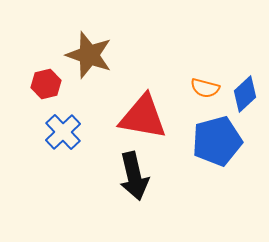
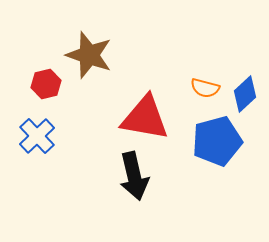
red triangle: moved 2 px right, 1 px down
blue cross: moved 26 px left, 4 px down
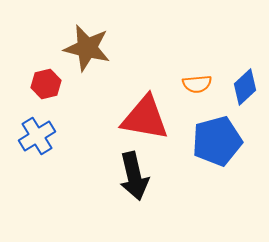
brown star: moved 2 px left, 7 px up; rotated 6 degrees counterclockwise
orange semicircle: moved 8 px left, 4 px up; rotated 20 degrees counterclockwise
blue diamond: moved 7 px up
blue cross: rotated 12 degrees clockwise
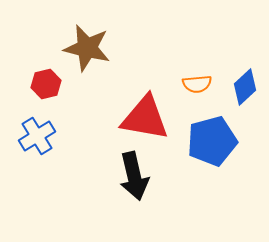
blue pentagon: moved 5 px left
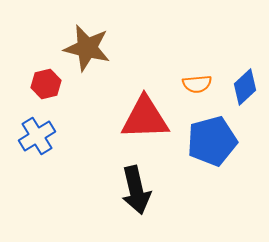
red triangle: rotated 12 degrees counterclockwise
black arrow: moved 2 px right, 14 px down
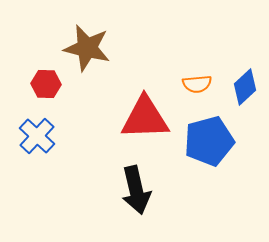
red hexagon: rotated 16 degrees clockwise
blue cross: rotated 15 degrees counterclockwise
blue pentagon: moved 3 px left
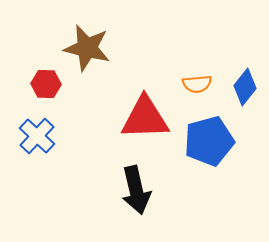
blue diamond: rotated 9 degrees counterclockwise
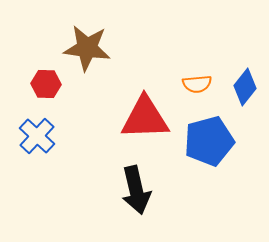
brown star: rotated 6 degrees counterclockwise
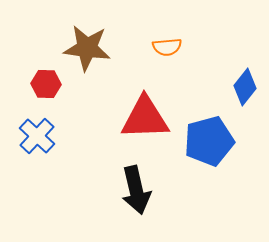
orange semicircle: moved 30 px left, 37 px up
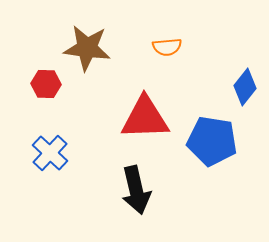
blue cross: moved 13 px right, 17 px down
blue pentagon: moved 3 px right; rotated 24 degrees clockwise
